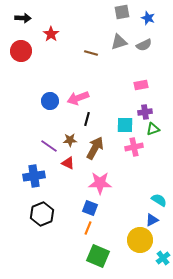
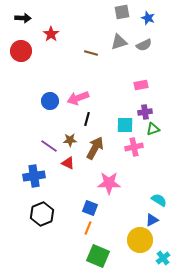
pink star: moved 9 px right
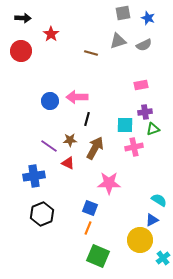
gray square: moved 1 px right, 1 px down
gray triangle: moved 1 px left, 1 px up
pink arrow: moved 1 px left, 1 px up; rotated 20 degrees clockwise
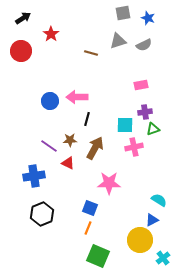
black arrow: rotated 35 degrees counterclockwise
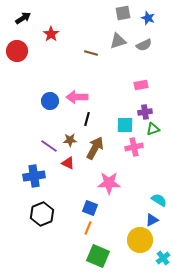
red circle: moved 4 px left
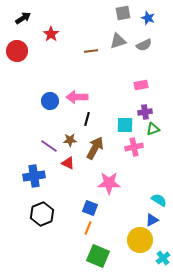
brown line: moved 2 px up; rotated 24 degrees counterclockwise
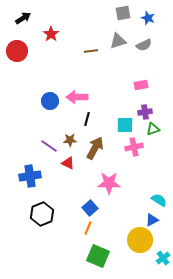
blue cross: moved 4 px left
blue square: rotated 28 degrees clockwise
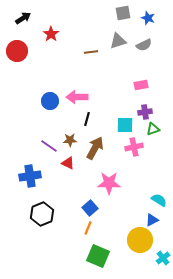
brown line: moved 1 px down
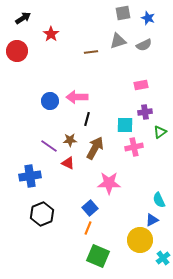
green triangle: moved 7 px right, 3 px down; rotated 16 degrees counterclockwise
cyan semicircle: rotated 147 degrees counterclockwise
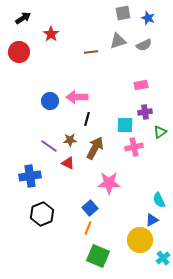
red circle: moved 2 px right, 1 px down
